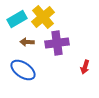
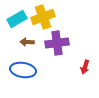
yellow cross: rotated 20 degrees clockwise
blue ellipse: rotated 25 degrees counterclockwise
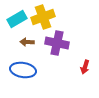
purple cross: rotated 20 degrees clockwise
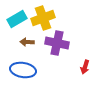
yellow cross: moved 1 px down
